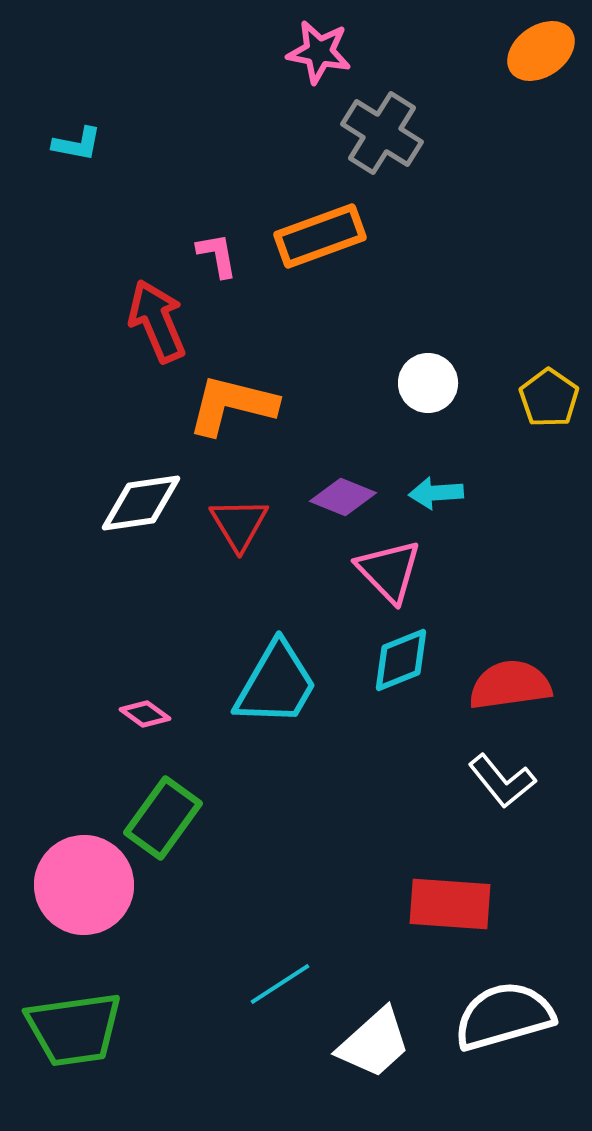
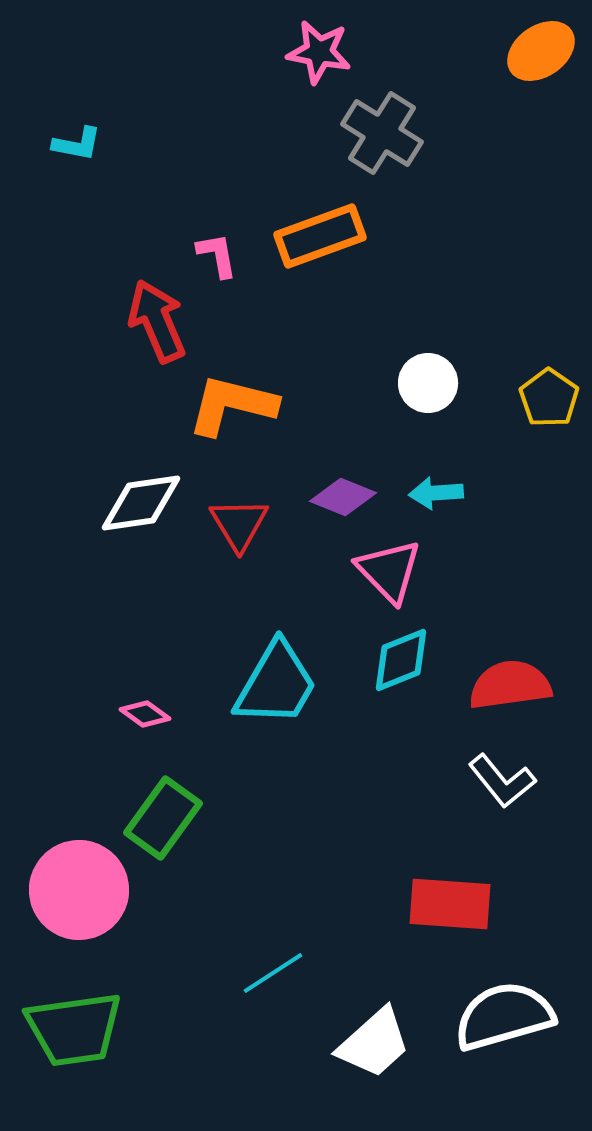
pink circle: moved 5 px left, 5 px down
cyan line: moved 7 px left, 11 px up
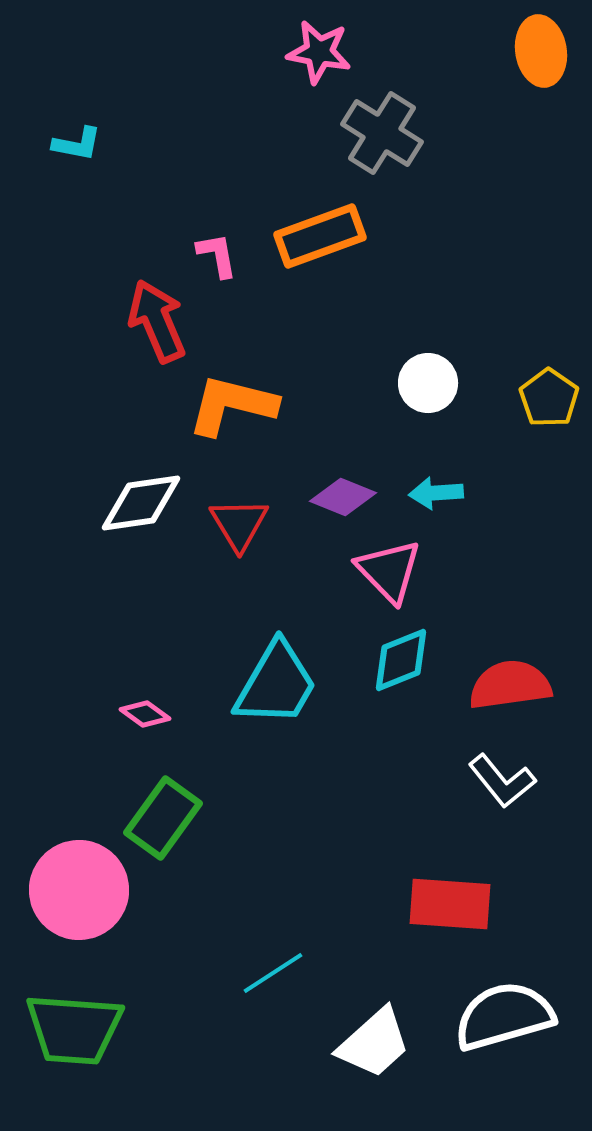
orange ellipse: rotated 64 degrees counterclockwise
green trapezoid: rotated 12 degrees clockwise
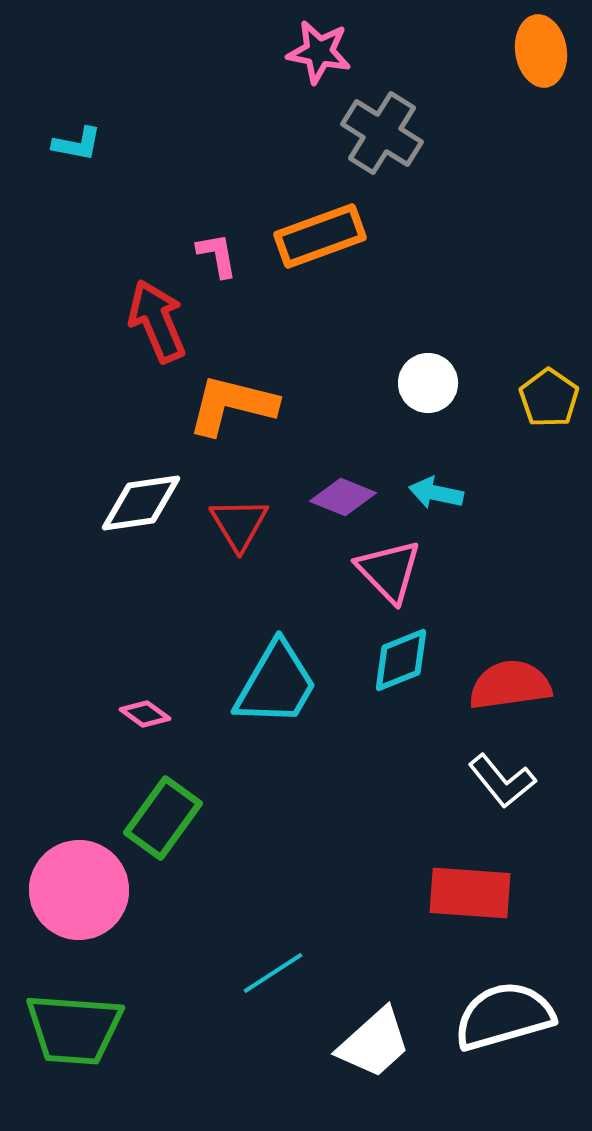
cyan arrow: rotated 16 degrees clockwise
red rectangle: moved 20 px right, 11 px up
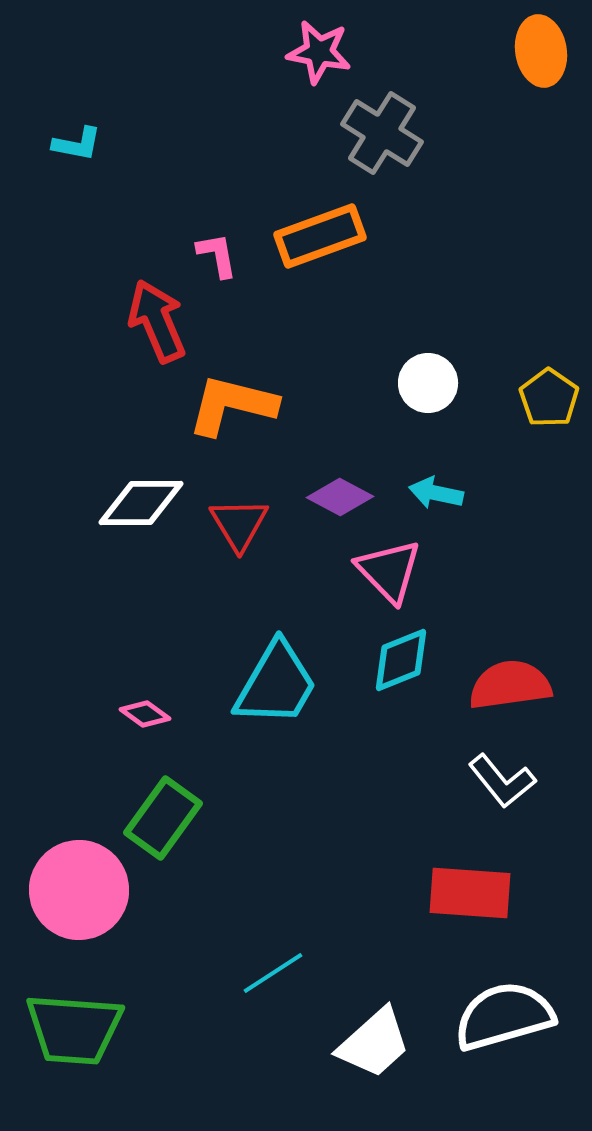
purple diamond: moved 3 px left; rotated 6 degrees clockwise
white diamond: rotated 8 degrees clockwise
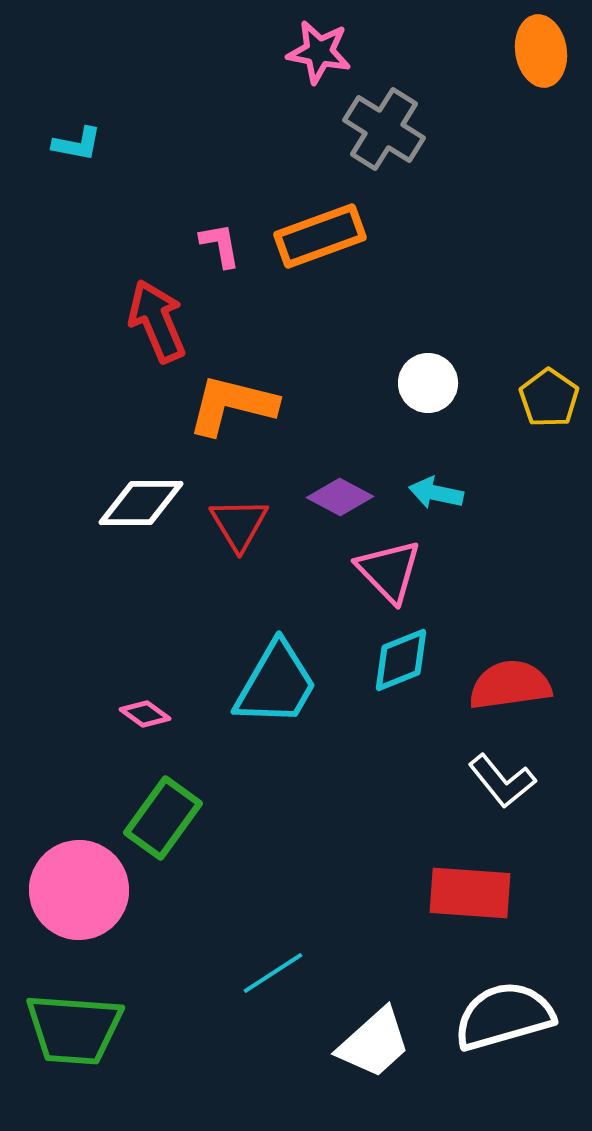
gray cross: moved 2 px right, 4 px up
pink L-shape: moved 3 px right, 10 px up
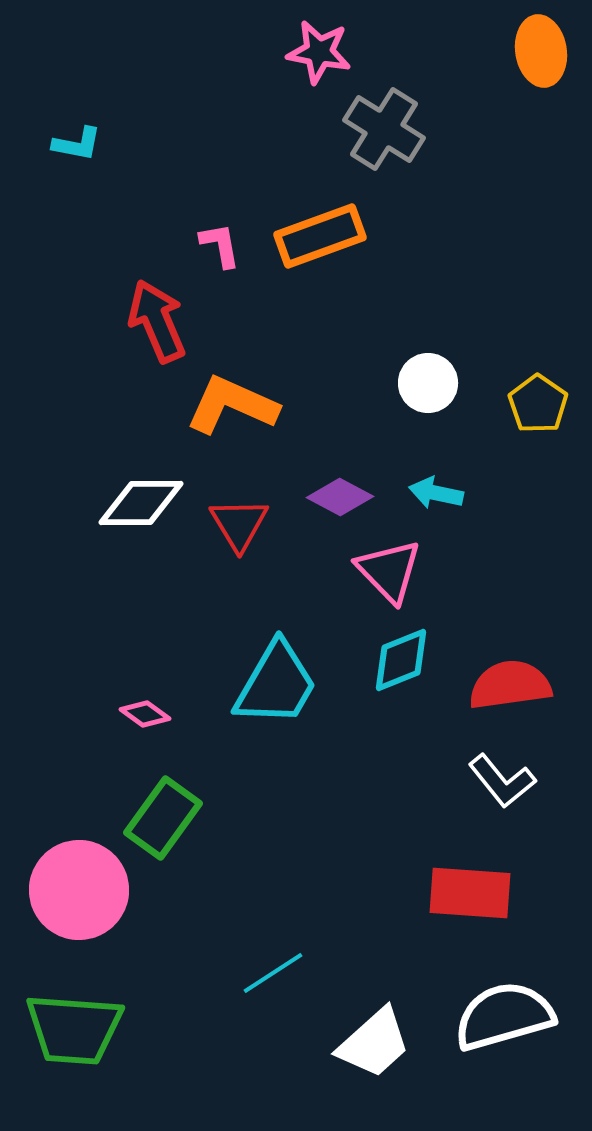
yellow pentagon: moved 11 px left, 6 px down
orange L-shape: rotated 10 degrees clockwise
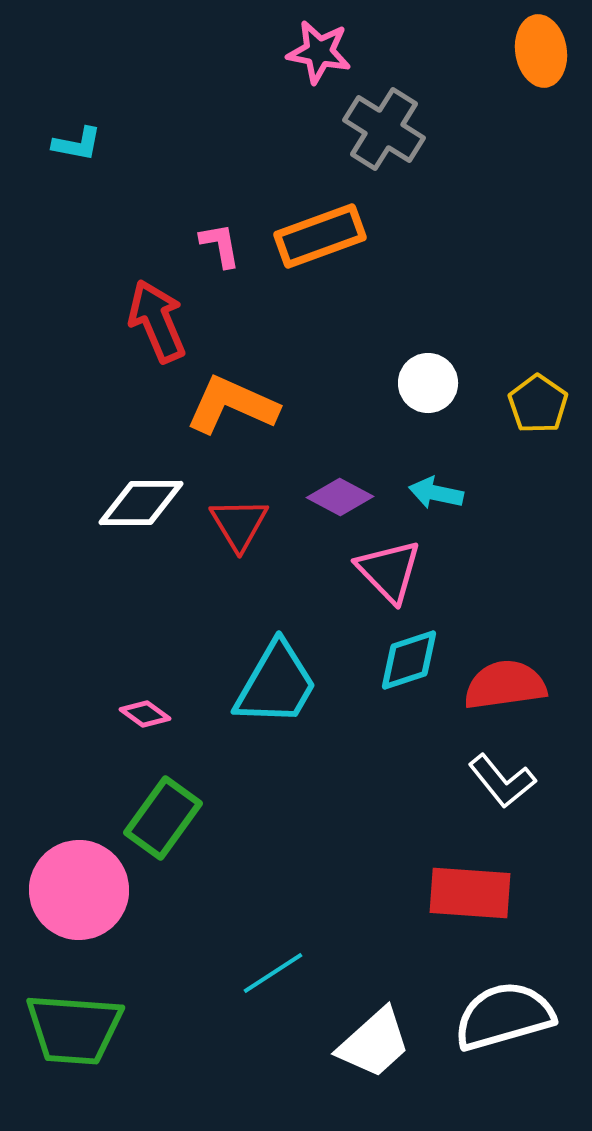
cyan diamond: moved 8 px right; rotated 4 degrees clockwise
red semicircle: moved 5 px left
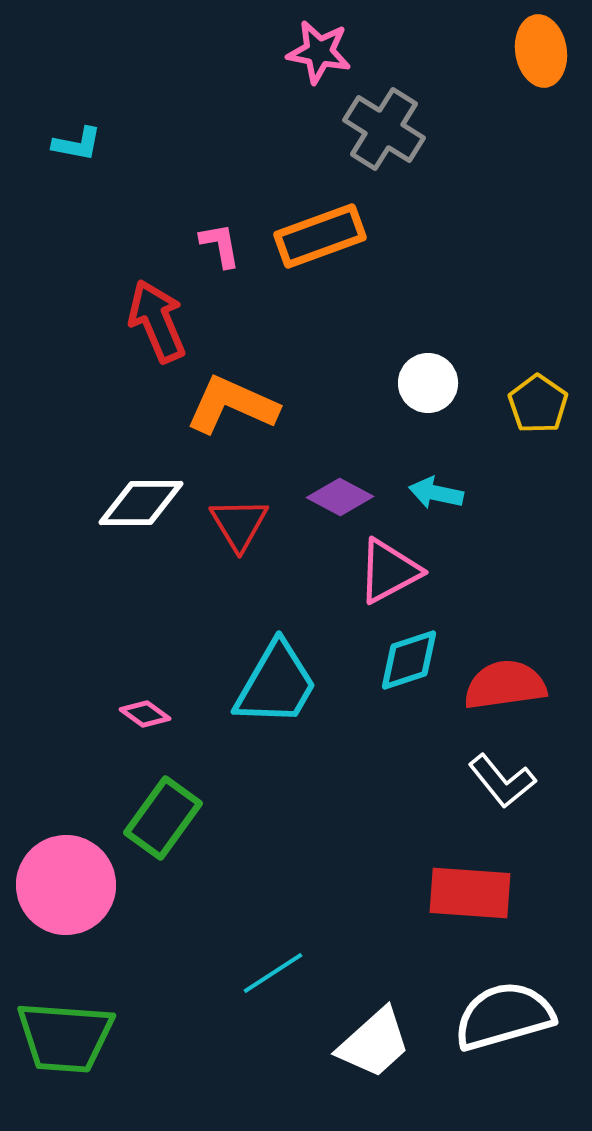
pink triangle: rotated 46 degrees clockwise
pink circle: moved 13 px left, 5 px up
green trapezoid: moved 9 px left, 8 px down
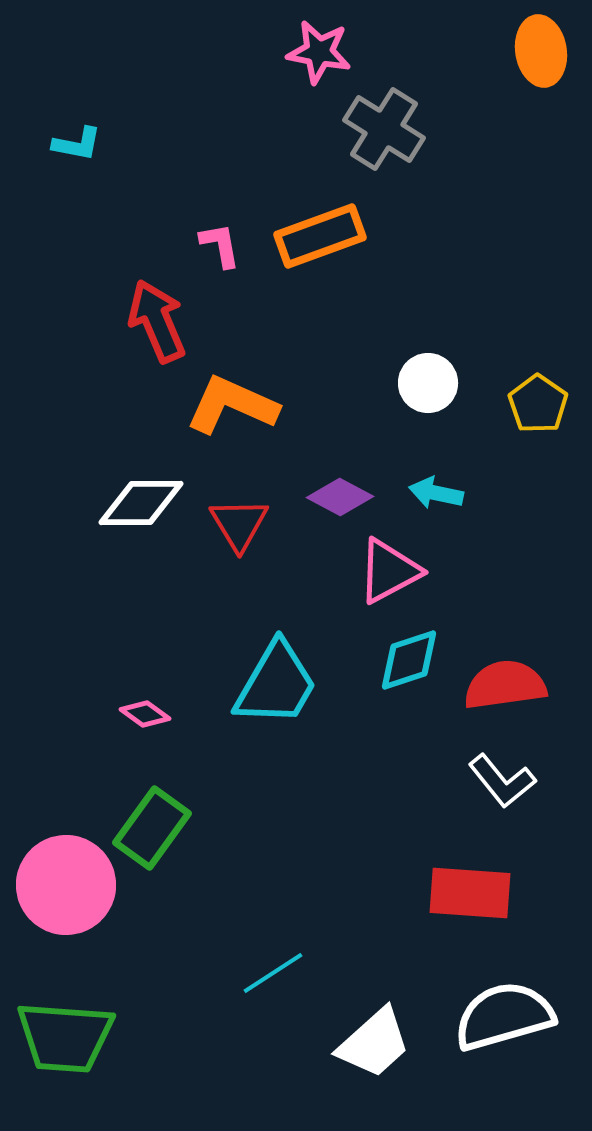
green rectangle: moved 11 px left, 10 px down
